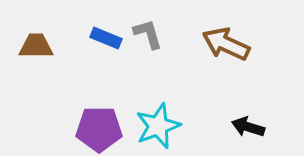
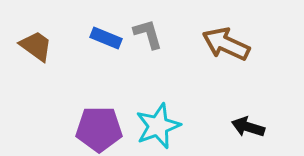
brown trapezoid: rotated 36 degrees clockwise
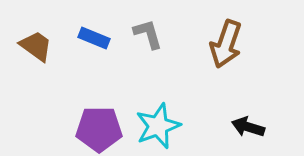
blue rectangle: moved 12 px left
brown arrow: rotated 96 degrees counterclockwise
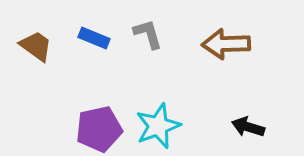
brown arrow: rotated 69 degrees clockwise
purple pentagon: rotated 12 degrees counterclockwise
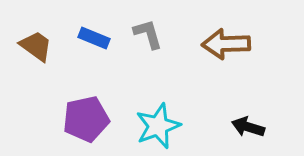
purple pentagon: moved 13 px left, 10 px up
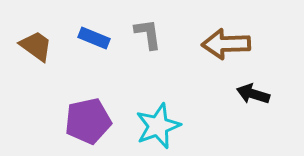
gray L-shape: rotated 8 degrees clockwise
purple pentagon: moved 2 px right, 2 px down
black arrow: moved 5 px right, 33 px up
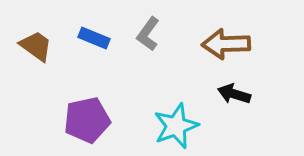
gray L-shape: rotated 136 degrees counterclockwise
black arrow: moved 19 px left
purple pentagon: moved 1 px left, 1 px up
cyan star: moved 18 px right
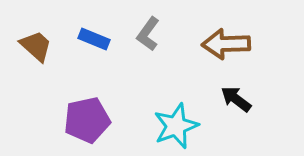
blue rectangle: moved 1 px down
brown trapezoid: rotated 6 degrees clockwise
black arrow: moved 2 px right, 5 px down; rotated 20 degrees clockwise
